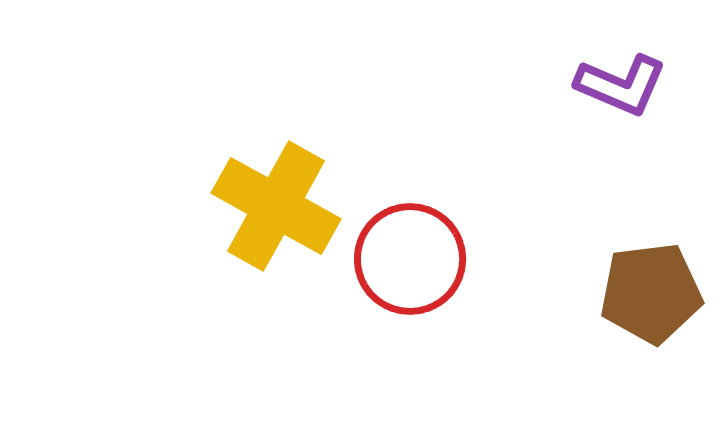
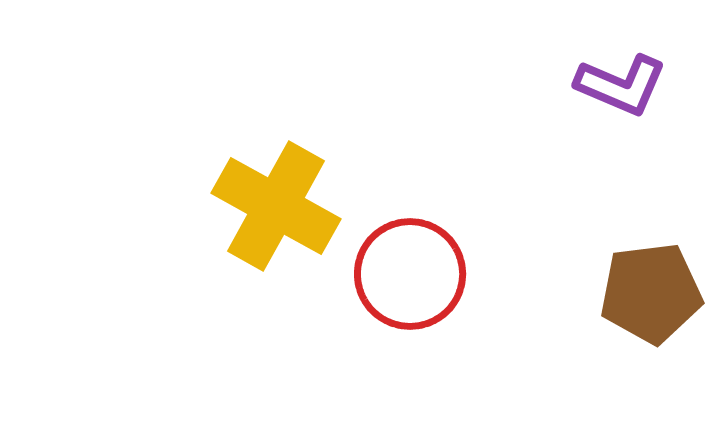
red circle: moved 15 px down
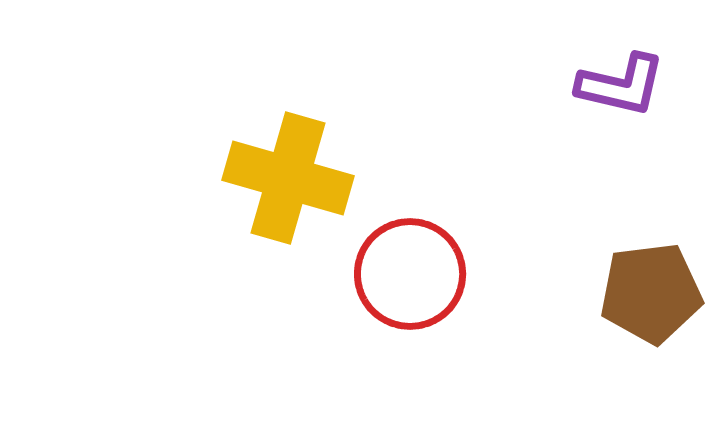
purple L-shape: rotated 10 degrees counterclockwise
yellow cross: moved 12 px right, 28 px up; rotated 13 degrees counterclockwise
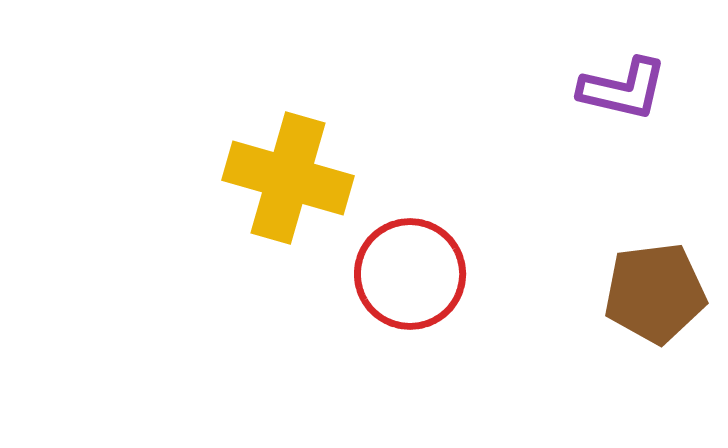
purple L-shape: moved 2 px right, 4 px down
brown pentagon: moved 4 px right
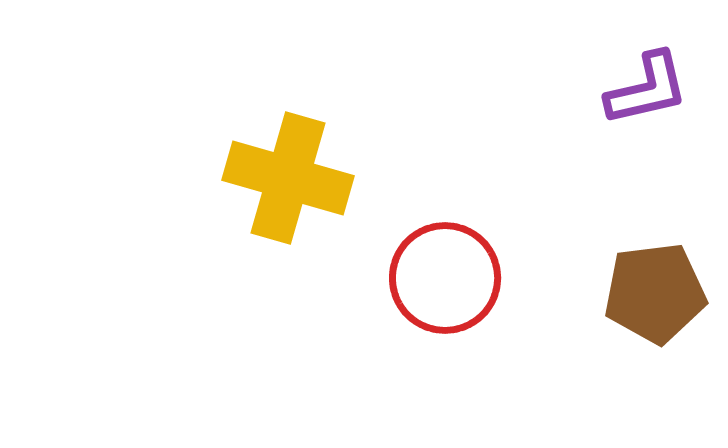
purple L-shape: moved 24 px right; rotated 26 degrees counterclockwise
red circle: moved 35 px right, 4 px down
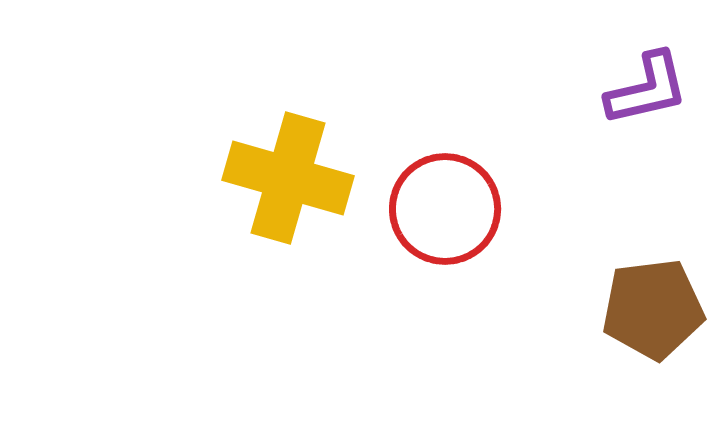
red circle: moved 69 px up
brown pentagon: moved 2 px left, 16 px down
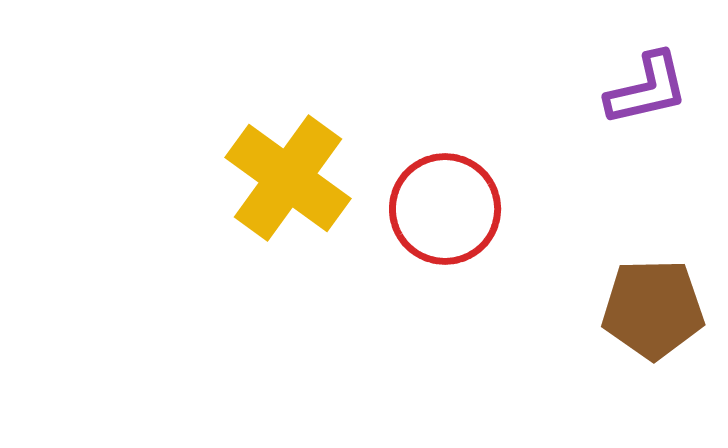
yellow cross: rotated 20 degrees clockwise
brown pentagon: rotated 6 degrees clockwise
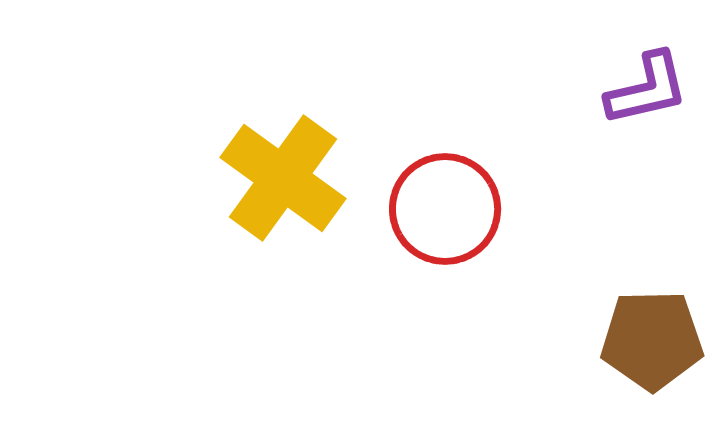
yellow cross: moved 5 px left
brown pentagon: moved 1 px left, 31 px down
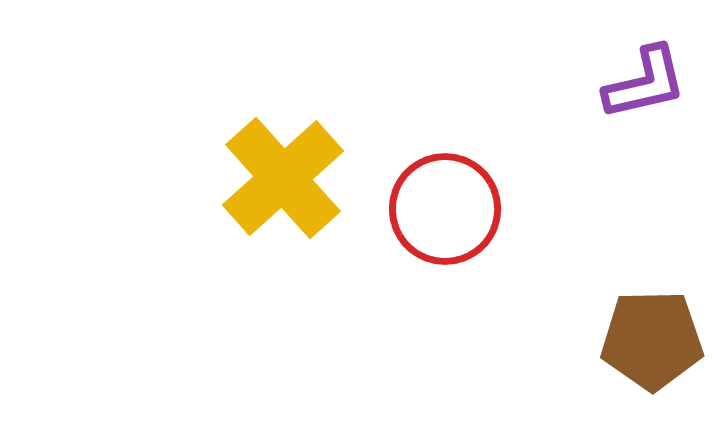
purple L-shape: moved 2 px left, 6 px up
yellow cross: rotated 12 degrees clockwise
